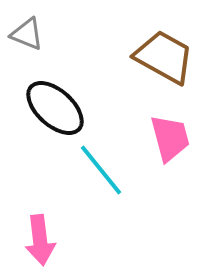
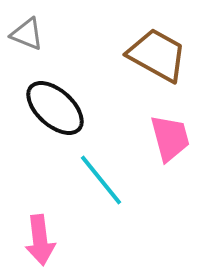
brown trapezoid: moved 7 px left, 2 px up
cyan line: moved 10 px down
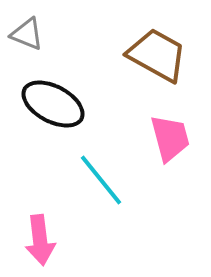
black ellipse: moved 2 px left, 4 px up; rotated 14 degrees counterclockwise
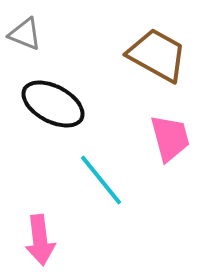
gray triangle: moved 2 px left
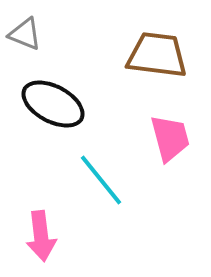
brown trapezoid: rotated 22 degrees counterclockwise
pink arrow: moved 1 px right, 4 px up
